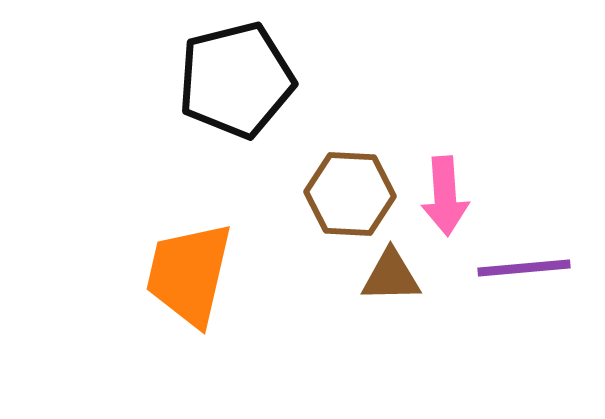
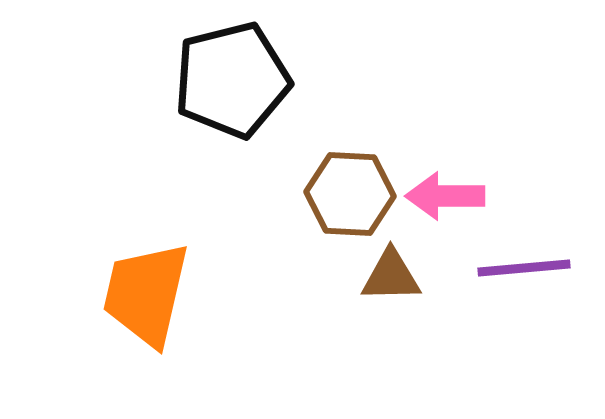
black pentagon: moved 4 px left
pink arrow: rotated 94 degrees clockwise
orange trapezoid: moved 43 px left, 20 px down
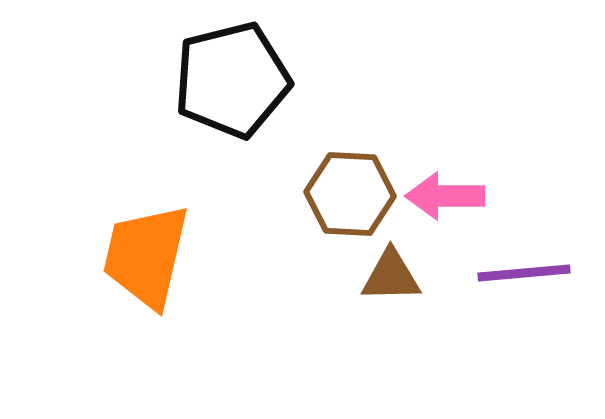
purple line: moved 5 px down
orange trapezoid: moved 38 px up
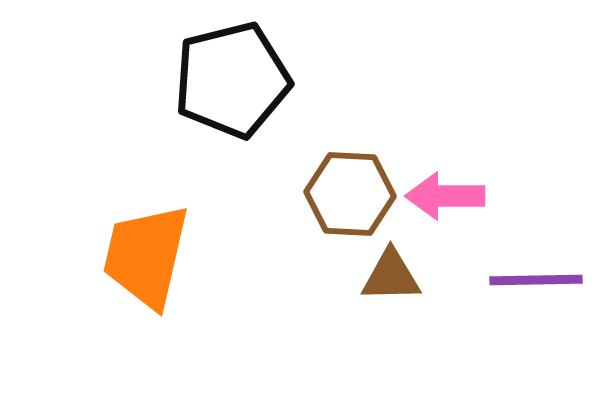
purple line: moved 12 px right, 7 px down; rotated 4 degrees clockwise
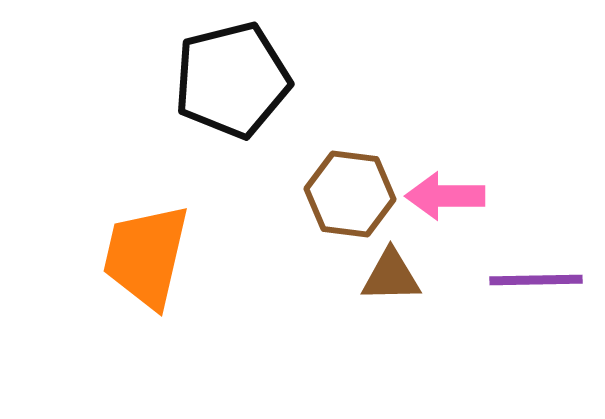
brown hexagon: rotated 4 degrees clockwise
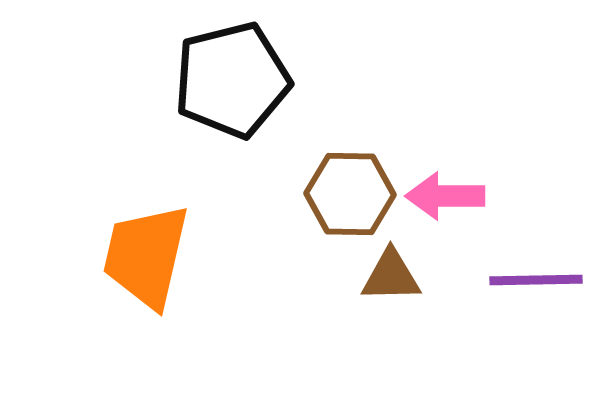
brown hexagon: rotated 6 degrees counterclockwise
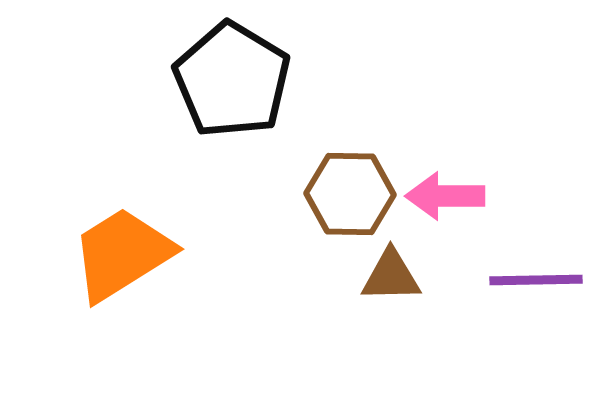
black pentagon: rotated 27 degrees counterclockwise
orange trapezoid: moved 24 px left, 2 px up; rotated 45 degrees clockwise
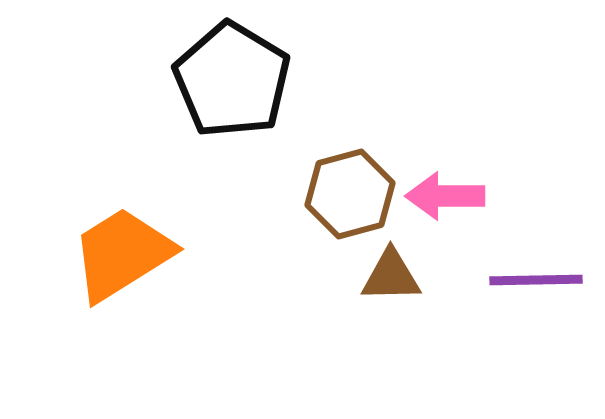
brown hexagon: rotated 16 degrees counterclockwise
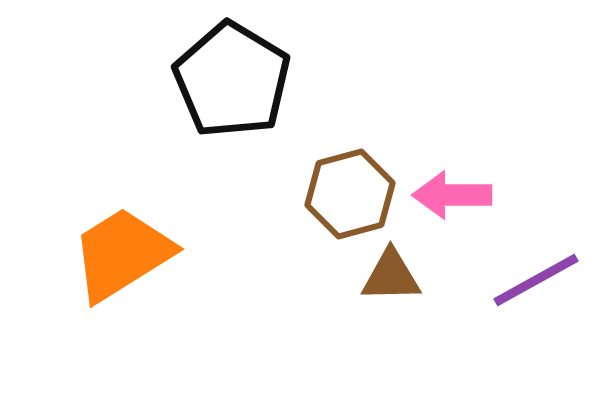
pink arrow: moved 7 px right, 1 px up
purple line: rotated 28 degrees counterclockwise
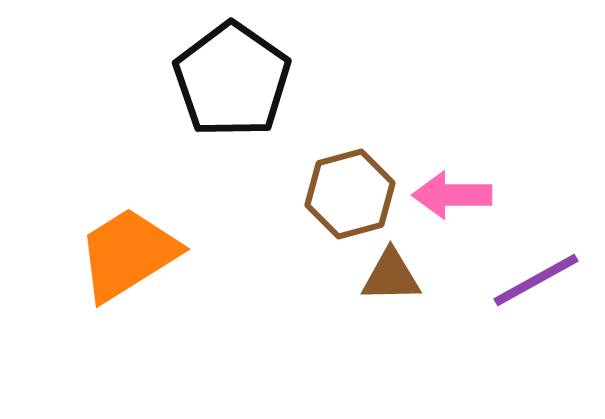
black pentagon: rotated 4 degrees clockwise
orange trapezoid: moved 6 px right
